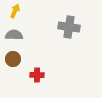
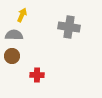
yellow arrow: moved 7 px right, 4 px down
brown circle: moved 1 px left, 3 px up
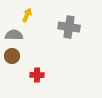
yellow arrow: moved 5 px right
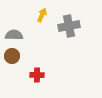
yellow arrow: moved 15 px right
gray cross: moved 1 px up; rotated 20 degrees counterclockwise
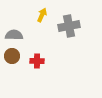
red cross: moved 14 px up
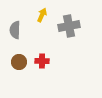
gray semicircle: moved 1 px right, 5 px up; rotated 90 degrees counterclockwise
brown circle: moved 7 px right, 6 px down
red cross: moved 5 px right
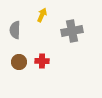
gray cross: moved 3 px right, 5 px down
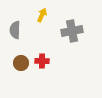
brown circle: moved 2 px right, 1 px down
